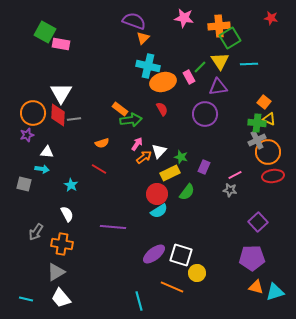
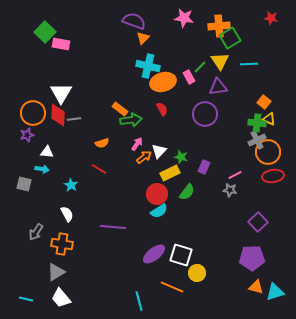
green square at (45, 32): rotated 15 degrees clockwise
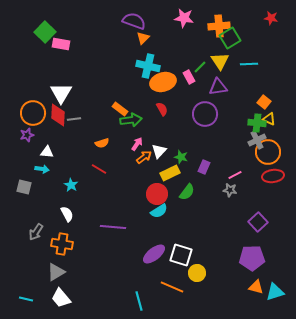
gray square at (24, 184): moved 3 px down
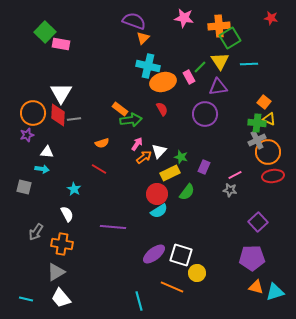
cyan star at (71, 185): moved 3 px right, 4 px down
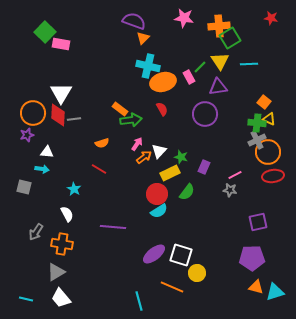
purple square at (258, 222): rotated 30 degrees clockwise
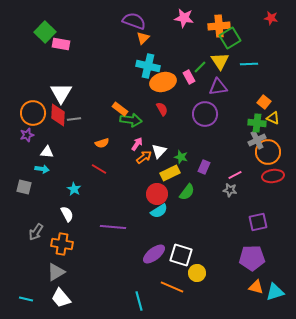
yellow triangle at (269, 119): moved 4 px right, 1 px up
green arrow at (131, 120): rotated 15 degrees clockwise
